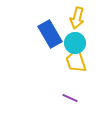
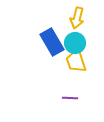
blue rectangle: moved 2 px right, 8 px down
purple line: rotated 21 degrees counterclockwise
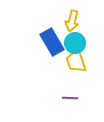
yellow arrow: moved 5 px left, 3 px down
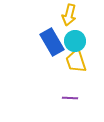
yellow arrow: moved 3 px left, 6 px up
cyan circle: moved 2 px up
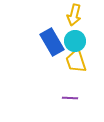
yellow arrow: moved 5 px right
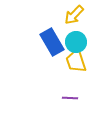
yellow arrow: rotated 30 degrees clockwise
cyan circle: moved 1 px right, 1 px down
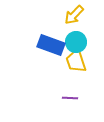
blue rectangle: moved 1 px left, 3 px down; rotated 40 degrees counterclockwise
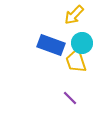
cyan circle: moved 6 px right, 1 px down
purple line: rotated 42 degrees clockwise
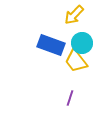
yellow trapezoid: rotated 20 degrees counterclockwise
purple line: rotated 63 degrees clockwise
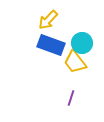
yellow arrow: moved 26 px left, 5 px down
yellow trapezoid: moved 1 px left, 1 px down
purple line: moved 1 px right
